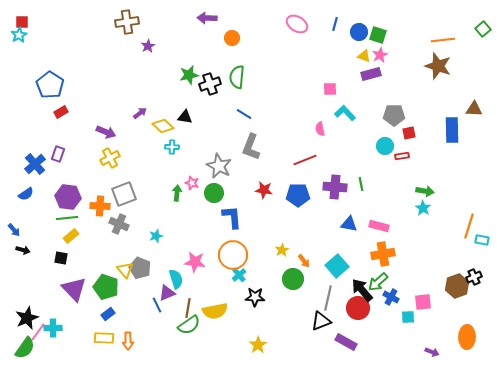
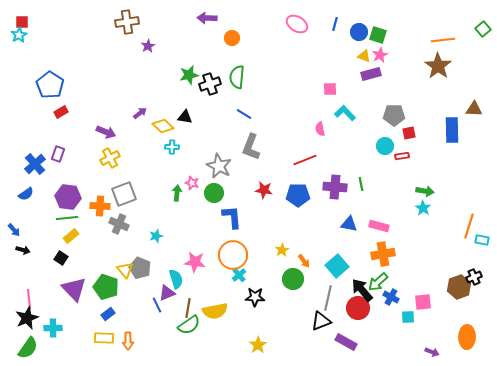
brown star at (438, 66): rotated 16 degrees clockwise
black square at (61, 258): rotated 24 degrees clockwise
brown hexagon at (457, 286): moved 2 px right, 1 px down
pink line at (38, 332): moved 9 px left, 33 px up; rotated 42 degrees counterclockwise
green semicircle at (25, 348): moved 3 px right
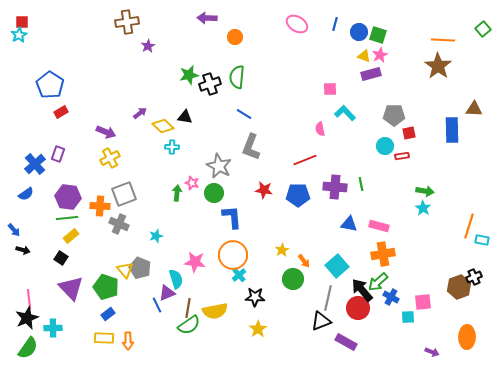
orange circle at (232, 38): moved 3 px right, 1 px up
orange line at (443, 40): rotated 10 degrees clockwise
purple triangle at (74, 289): moved 3 px left, 1 px up
yellow star at (258, 345): moved 16 px up
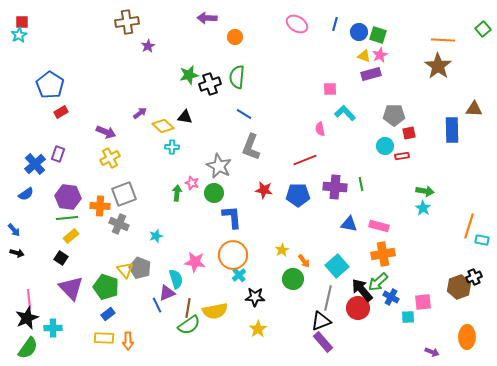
black arrow at (23, 250): moved 6 px left, 3 px down
purple rectangle at (346, 342): moved 23 px left; rotated 20 degrees clockwise
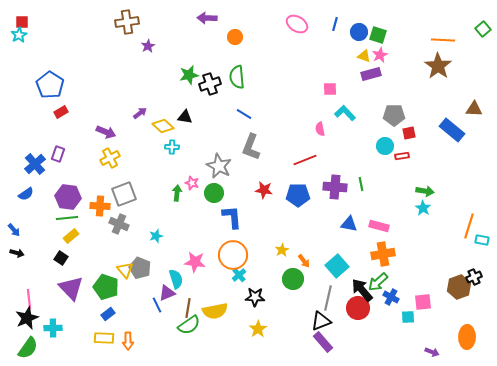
green semicircle at (237, 77): rotated 10 degrees counterclockwise
blue rectangle at (452, 130): rotated 50 degrees counterclockwise
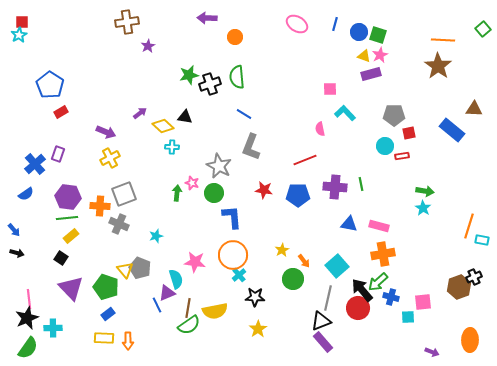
blue cross at (391, 297): rotated 14 degrees counterclockwise
orange ellipse at (467, 337): moved 3 px right, 3 px down
